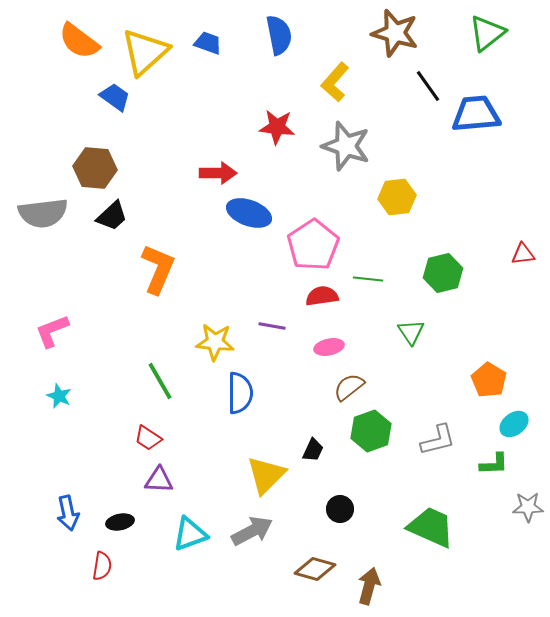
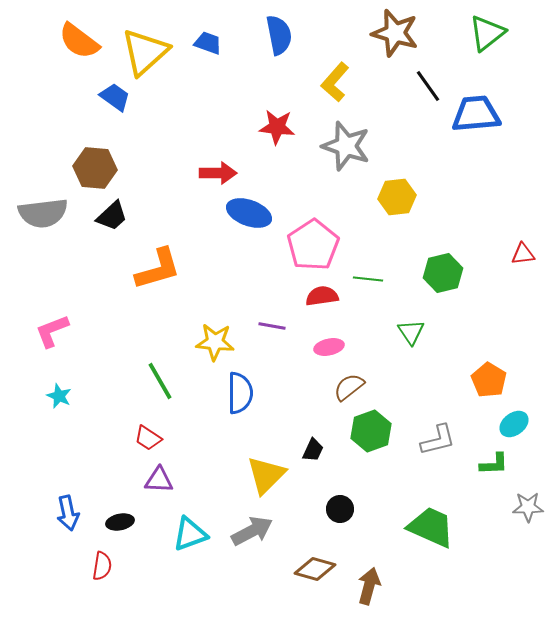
orange L-shape at (158, 269): rotated 51 degrees clockwise
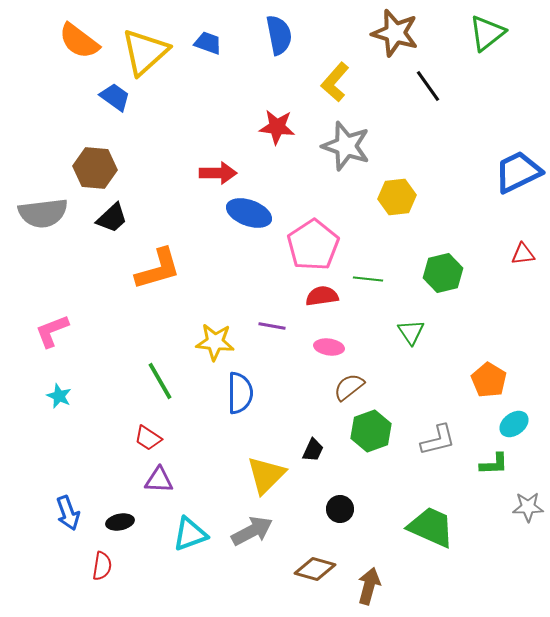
blue trapezoid at (476, 114): moved 42 px right, 58 px down; rotated 21 degrees counterclockwise
black trapezoid at (112, 216): moved 2 px down
pink ellipse at (329, 347): rotated 20 degrees clockwise
blue arrow at (68, 513): rotated 8 degrees counterclockwise
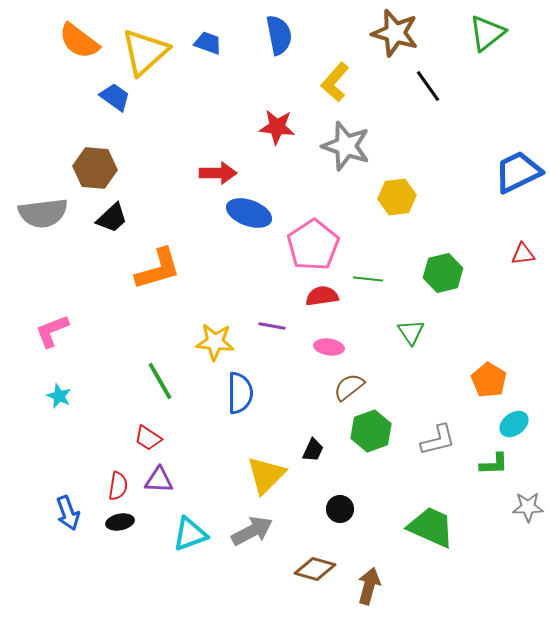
red semicircle at (102, 566): moved 16 px right, 80 px up
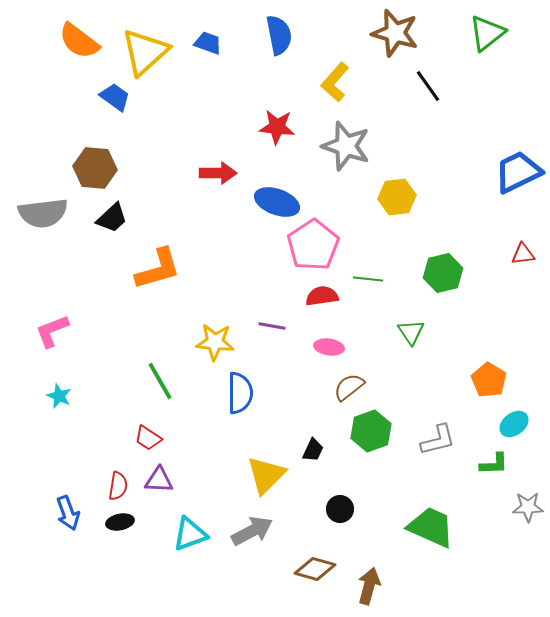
blue ellipse at (249, 213): moved 28 px right, 11 px up
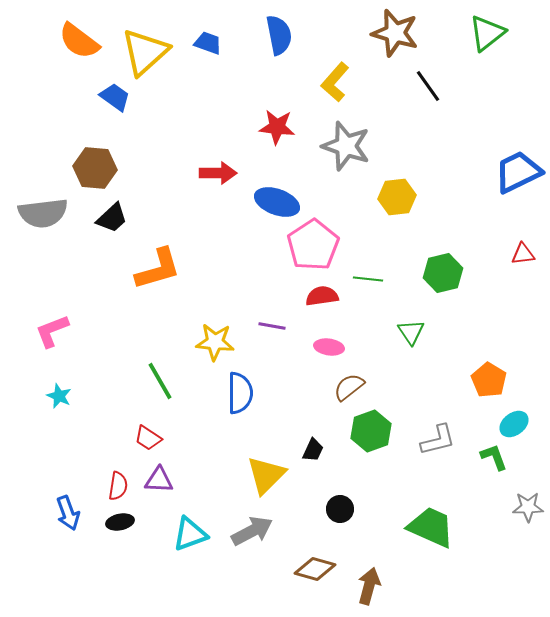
green L-shape at (494, 464): moved 7 px up; rotated 108 degrees counterclockwise
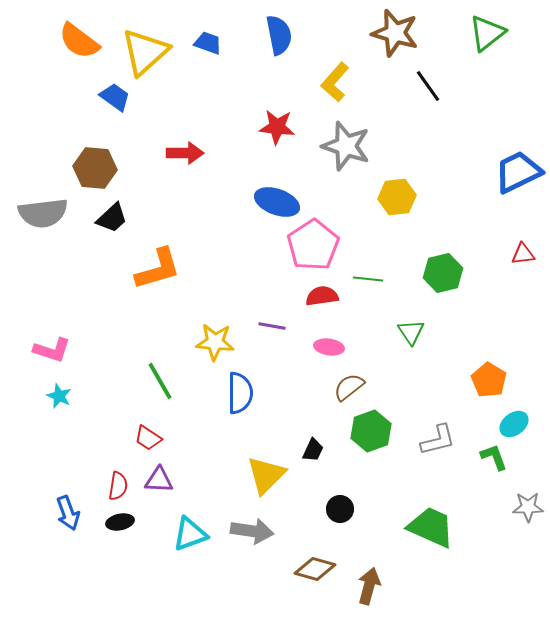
red arrow at (218, 173): moved 33 px left, 20 px up
pink L-shape at (52, 331): moved 19 px down; rotated 141 degrees counterclockwise
gray arrow at (252, 531): rotated 36 degrees clockwise
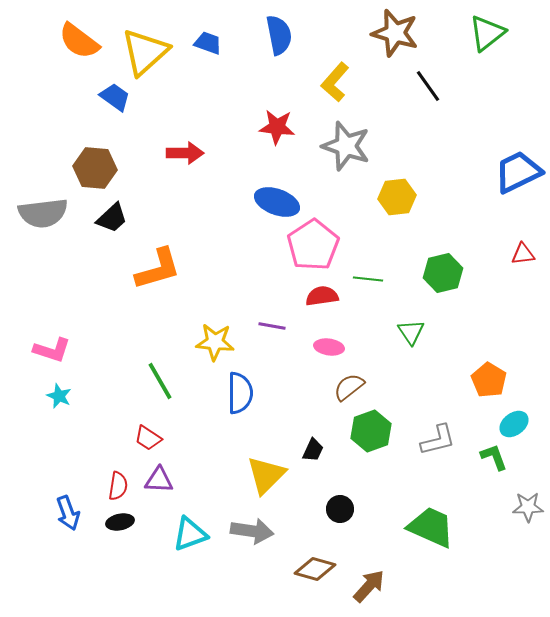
brown arrow at (369, 586): rotated 27 degrees clockwise
